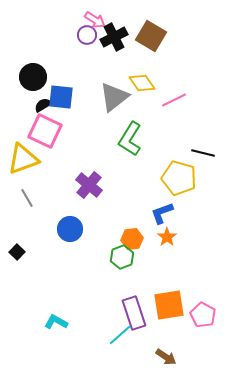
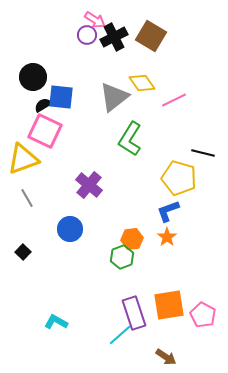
blue L-shape: moved 6 px right, 2 px up
black square: moved 6 px right
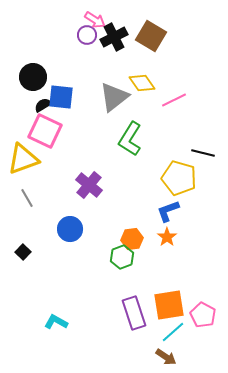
cyan line: moved 53 px right, 3 px up
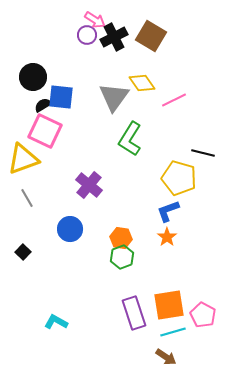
gray triangle: rotated 16 degrees counterclockwise
orange hexagon: moved 11 px left, 1 px up; rotated 15 degrees clockwise
cyan line: rotated 25 degrees clockwise
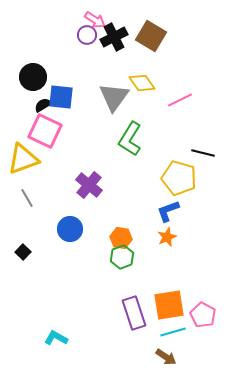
pink line: moved 6 px right
orange star: rotated 12 degrees clockwise
cyan L-shape: moved 16 px down
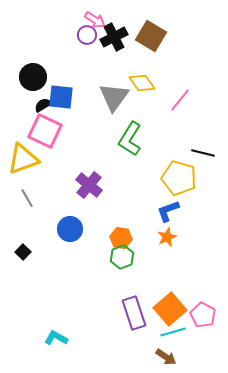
pink line: rotated 25 degrees counterclockwise
orange square: moved 1 px right, 4 px down; rotated 32 degrees counterclockwise
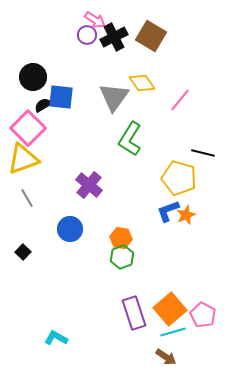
pink square: moved 17 px left, 3 px up; rotated 20 degrees clockwise
orange star: moved 19 px right, 22 px up
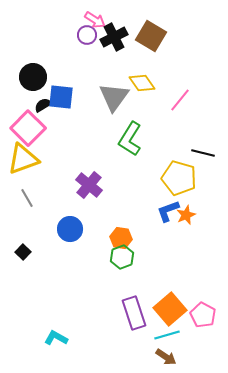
cyan line: moved 6 px left, 3 px down
